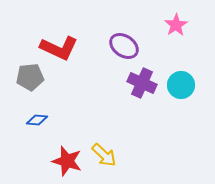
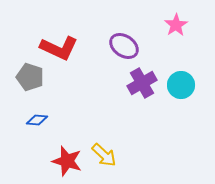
gray pentagon: rotated 24 degrees clockwise
purple cross: rotated 36 degrees clockwise
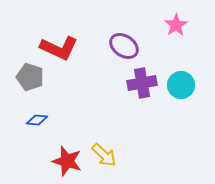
purple cross: rotated 20 degrees clockwise
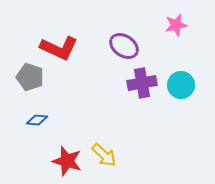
pink star: rotated 20 degrees clockwise
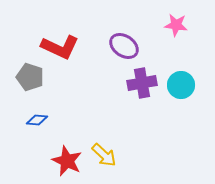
pink star: rotated 20 degrees clockwise
red L-shape: moved 1 px right, 1 px up
red star: rotated 8 degrees clockwise
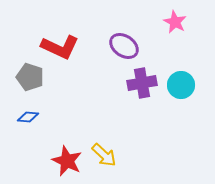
pink star: moved 1 px left, 3 px up; rotated 20 degrees clockwise
blue diamond: moved 9 px left, 3 px up
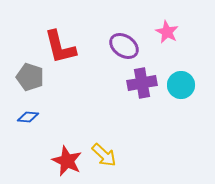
pink star: moved 8 px left, 10 px down
red L-shape: rotated 51 degrees clockwise
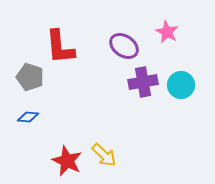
red L-shape: rotated 9 degrees clockwise
purple cross: moved 1 px right, 1 px up
